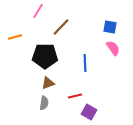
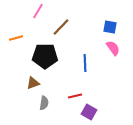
orange line: moved 1 px right, 1 px down
brown triangle: moved 15 px left
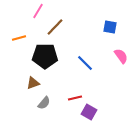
brown line: moved 6 px left
orange line: moved 3 px right
pink semicircle: moved 8 px right, 8 px down
blue line: rotated 42 degrees counterclockwise
red line: moved 2 px down
gray semicircle: rotated 32 degrees clockwise
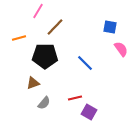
pink semicircle: moved 7 px up
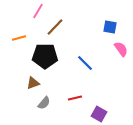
purple square: moved 10 px right, 2 px down
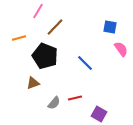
black pentagon: rotated 20 degrees clockwise
gray semicircle: moved 10 px right
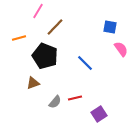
gray semicircle: moved 1 px right, 1 px up
purple square: rotated 28 degrees clockwise
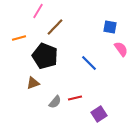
blue line: moved 4 px right
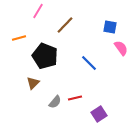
brown line: moved 10 px right, 2 px up
pink semicircle: moved 1 px up
brown triangle: rotated 24 degrees counterclockwise
